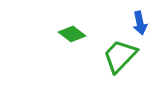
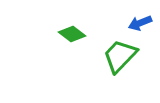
blue arrow: rotated 80 degrees clockwise
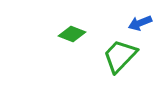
green diamond: rotated 16 degrees counterclockwise
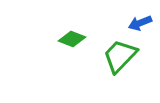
green diamond: moved 5 px down
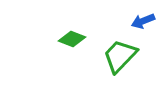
blue arrow: moved 3 px right, 2 px up
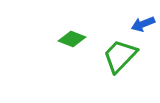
blue arrow: moved 3 px down
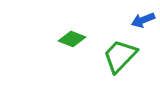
blue arrow: moved 4 px up
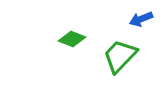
blue arrow: moved 2 px left, 1 px up
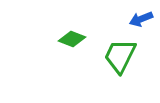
green trapezoid: rotated 18 degrees counterclockwise
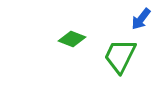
blue arrow: rotated 30 degrees counterclockwise
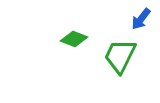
green diamond: moved 2 px right
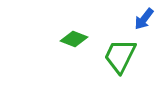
blue arrow: moved 3 px right
